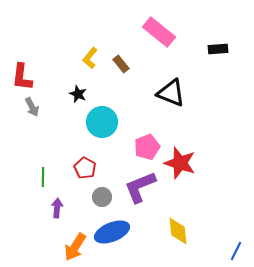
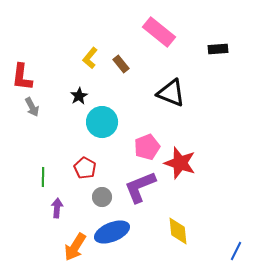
black star: moved 1 px right, 2 px down; rotated 18 degrees clockwise
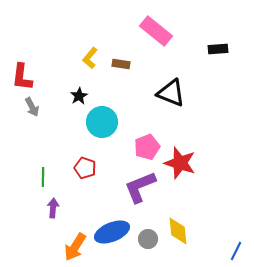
pink rectangle: moved 3 px left, 1 px up
brown rectangle: rotated 42 degrees counterclockwise
red pentagon: rotated 10 degrees counterclockwise
gray circle: moved 46 px right, 42 px down
purple arrow: moved 4 px left
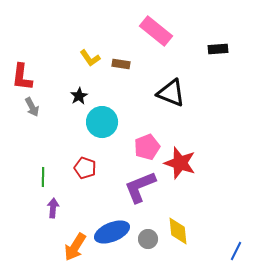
yellow L-shape: rotated 75 degrees counterclockwise
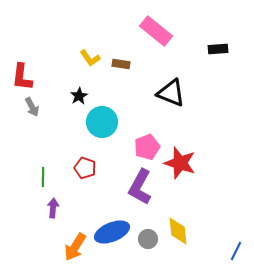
purple L-shape: rotated 39 degrees counterclockwise
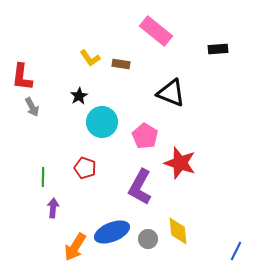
pink pentagon: moved 2 px left, 11 px up; rotated 20 degrees counterclockwise
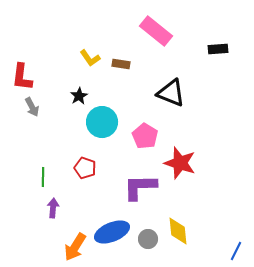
purple L-shape: rotated 60 degrees clockwise
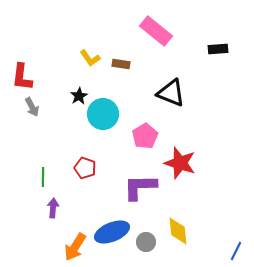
cyan circle: moved 1 px right, 8 px up
pink pentagon: rotated 10 degrees clockwise
gray circle: moved 2 px left, 3 px down
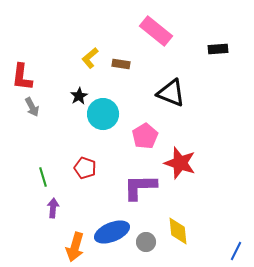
yellow L-shape: rotated 85 degrees clockwise
green line: rotated 18 degrees counterclockwise
orange arrow: rotated 16 degrees counterclockwise
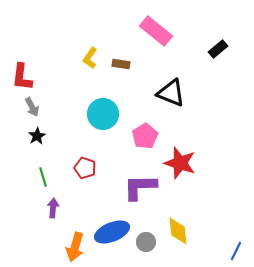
black rectangle: rotated 36 degrees counterclockwise
yellow L-shape: rotated 15 degrees counterclockwise
black star: moved 42 px left, 40 px down
